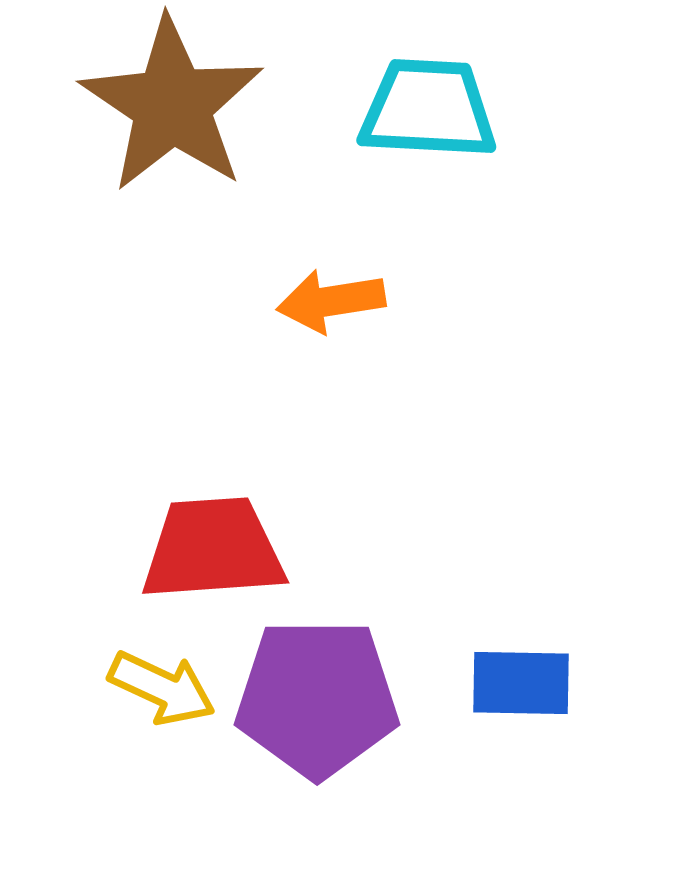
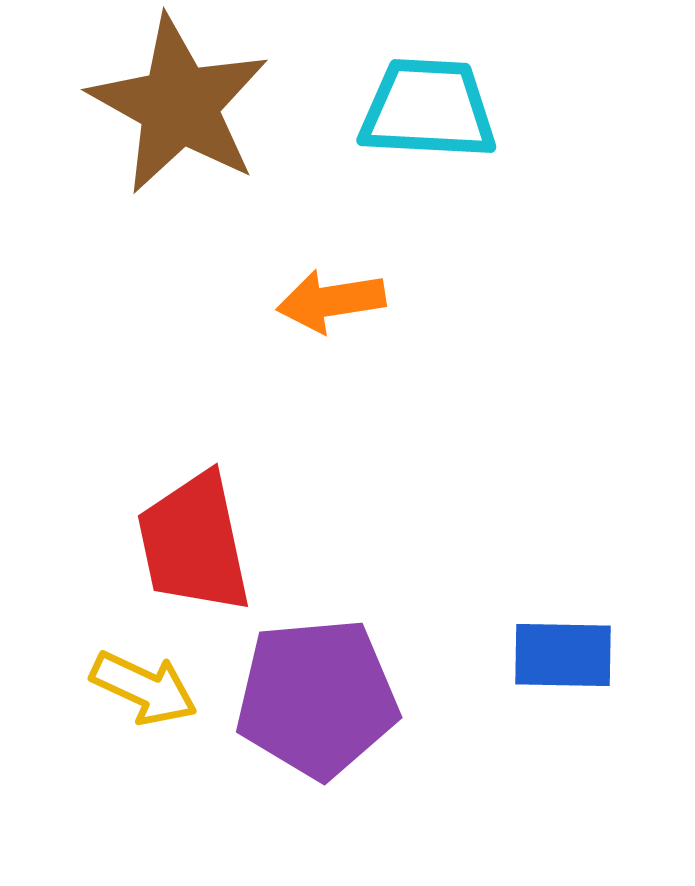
brown star: moved 7 px right; rotated 5 degrees counterclockwise
red trapezoid: moved 19 px left, 6 px up; rotated 98 degrees counterclockwise
blue rectangle: moved 42 px right, 28 px up
yellow arrow: moved 18 px left
purple pentagon: rotated 5 degrees counterclockwise
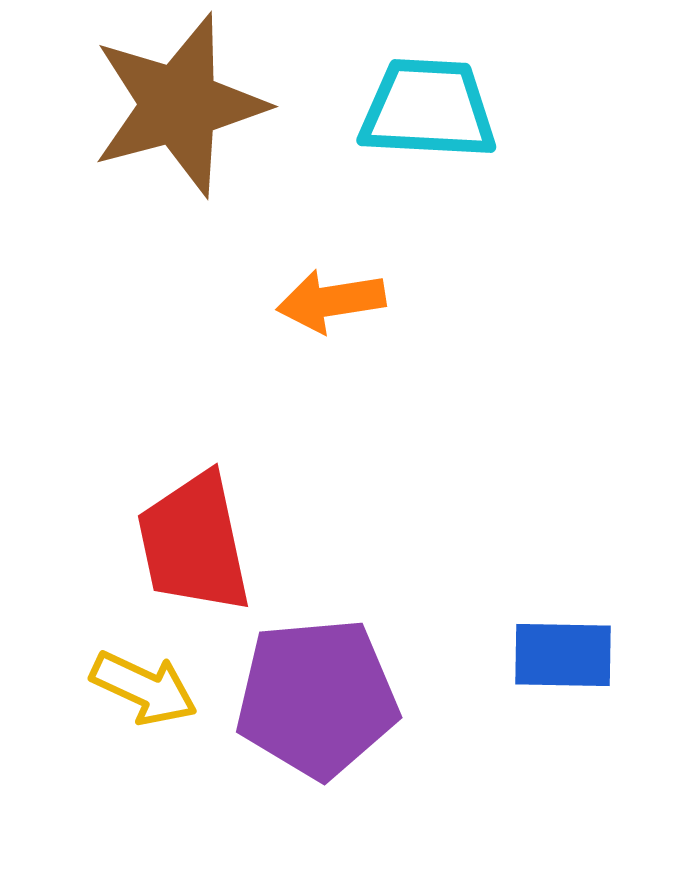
brown star: rotated 28 degrees clockwise
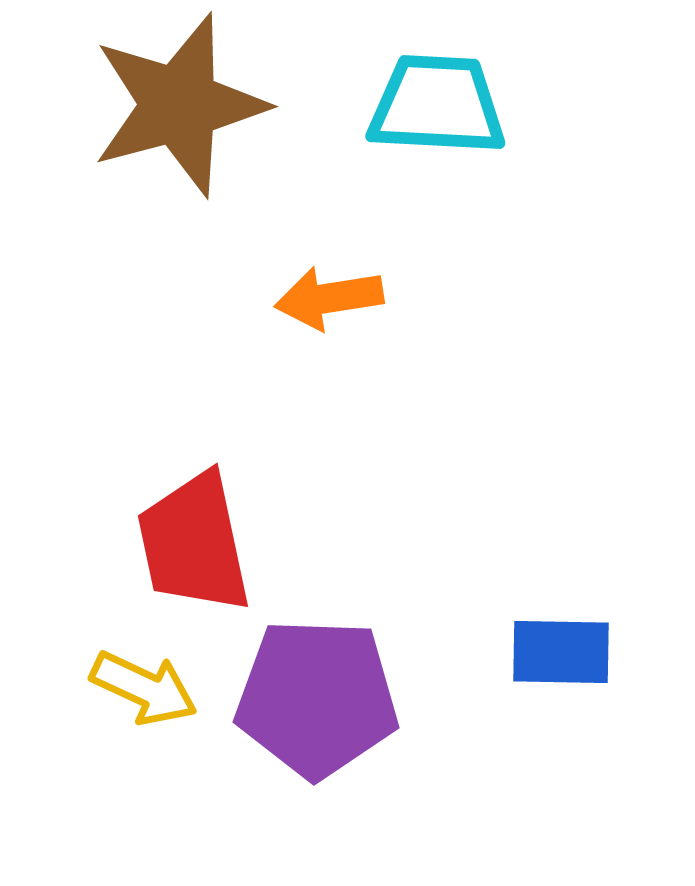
cyan trapezoid: moved 9 px right, 4 px up
orange arrow: moved 2 px left, 3 px up
blue rectangle: moved 2 px left, 3 px up
purple pentagon: rotated 7 degrees clockwise
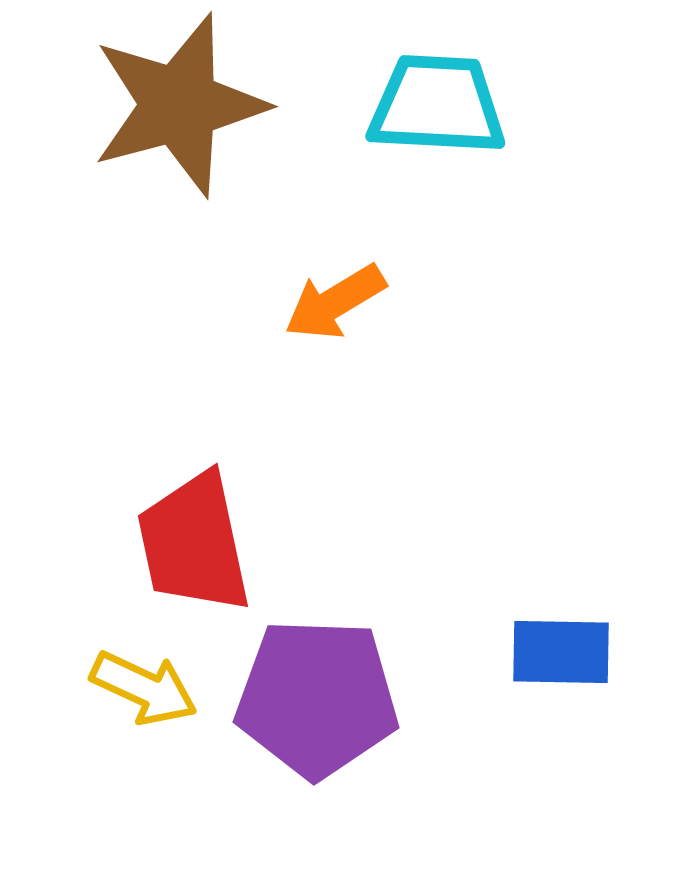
orange arrow: moved 6 px right, 4 px down; rotated 22 degrees counterclockwise
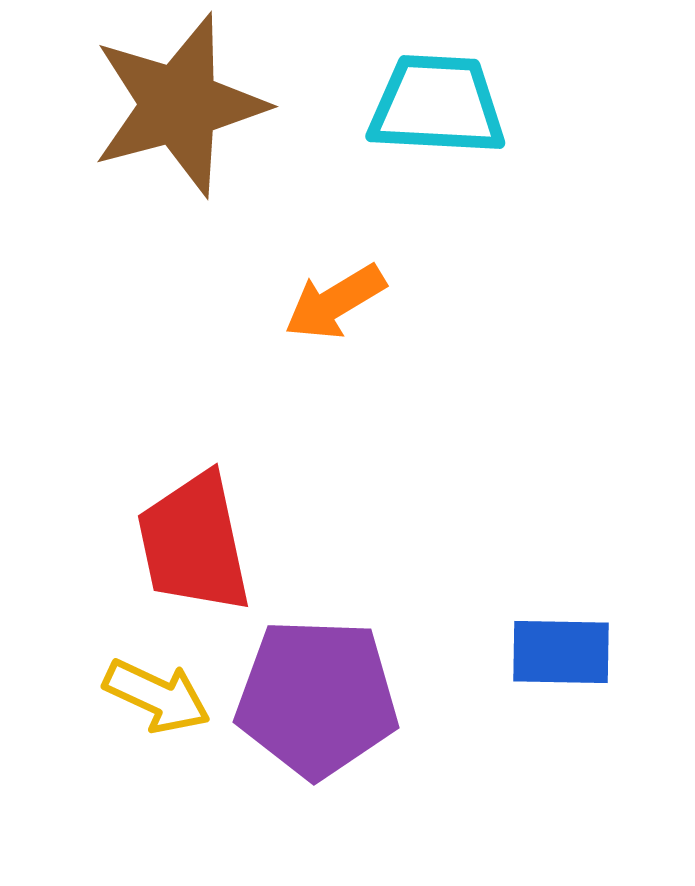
yellow arrow: moved 13 px right, 8 px down
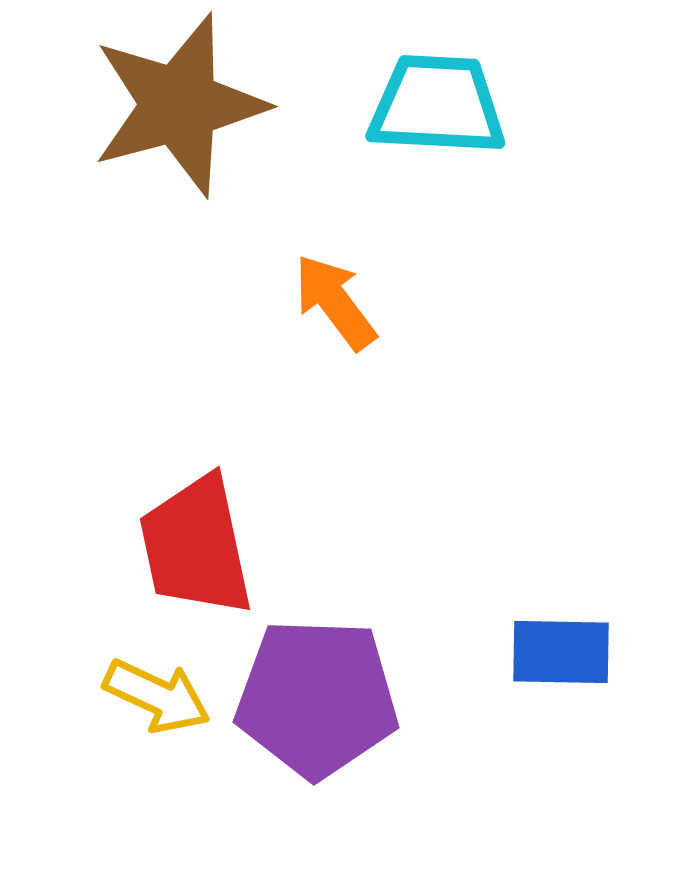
orange arrow: rotated 84 degrees clockwise
red trapezoid: moved 2 px right, 3 px down
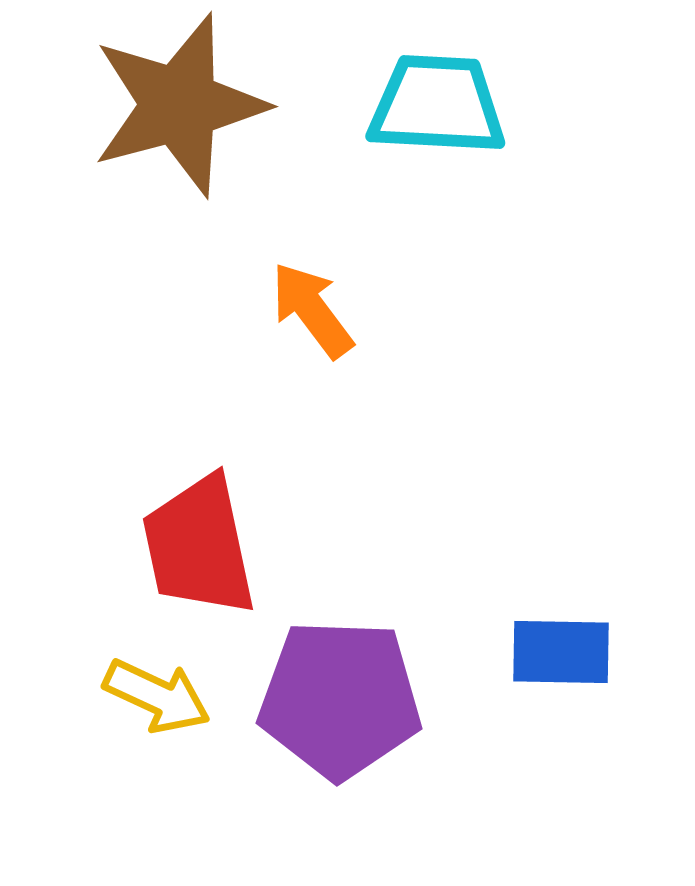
orange arrow: moved 23 px left, 8 px down
red trapezoid: moved 3 px right
purple pentagon: moved 23 px right, 1 px down
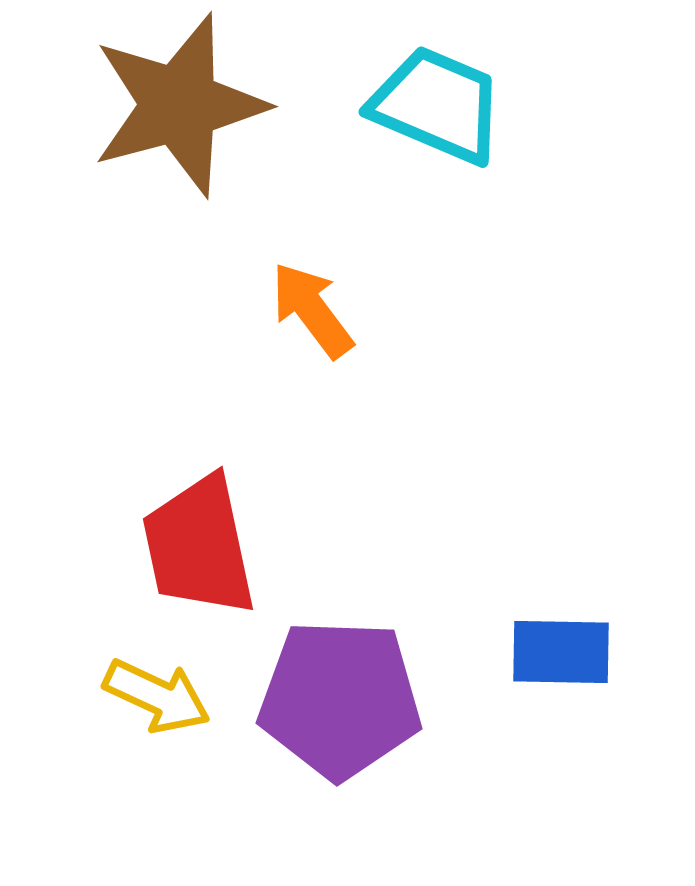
cyan trapezoid: rotated 20 degrees clockwise
